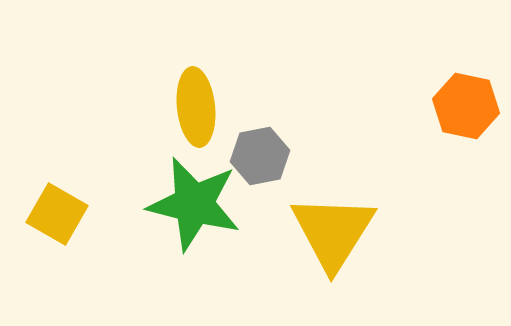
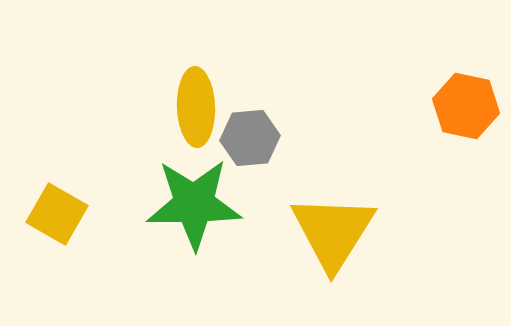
yellow ellipse: rotated 4 degrees clockwise
gray hexagon: moved 10 px left, 18 px up; rotated 6 degrees clockwise
green star: rotated 14 degrees counterclockwise
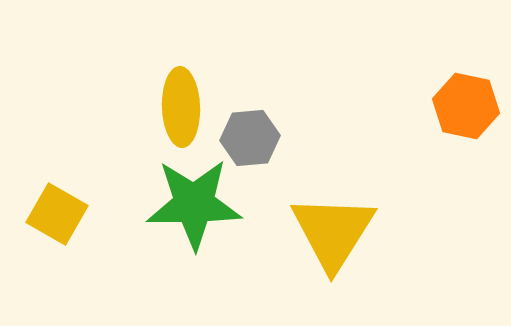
yellow ellipse: moved 15 px left
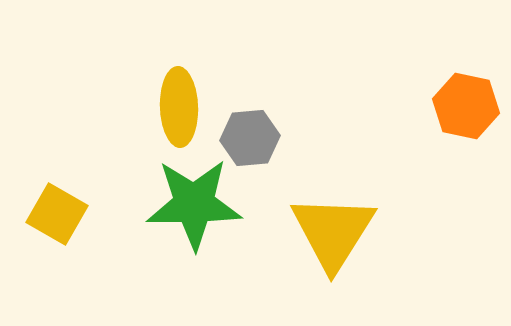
yellow ellipse: moved 2 px left
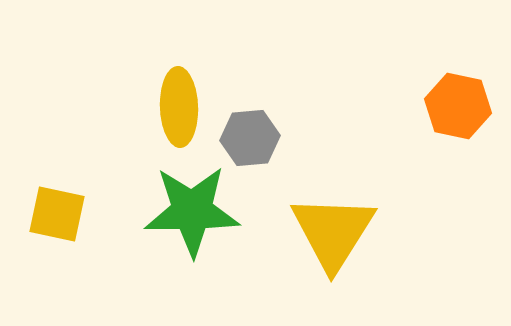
orange hexagon: moved 8 px left
green star: moved 2 px left, 7 px down
yellow square: rotated 18 degrees counterclockwise
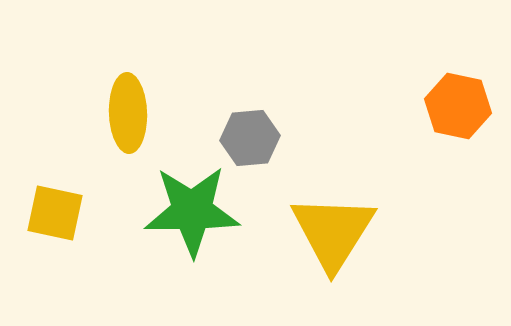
yellow ellipse: moved 51 px left, 6 px down
yellow square: moved 2 px left, 1 px up
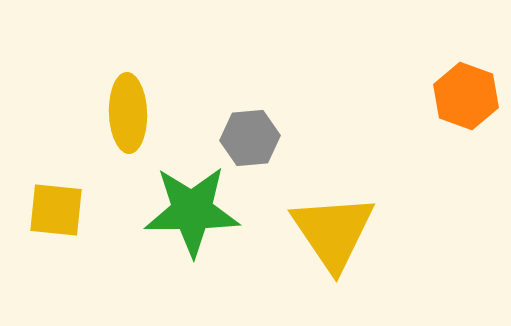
orange hexagon: moved 8 px right, 10 px up; rotated 8 degrees clockwise
yellow square: moved 1 px right, 3 px up; rotated 6 degrees counterclockwise
yellow triangle: rotated 6 degrees counterclockwise
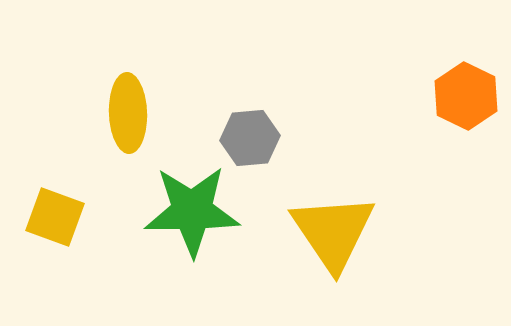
orange hexagon: rotated 6 degrees clockwise
yellow square: moved 1 px left, 7 px down; rotated 14 degrees clockwise
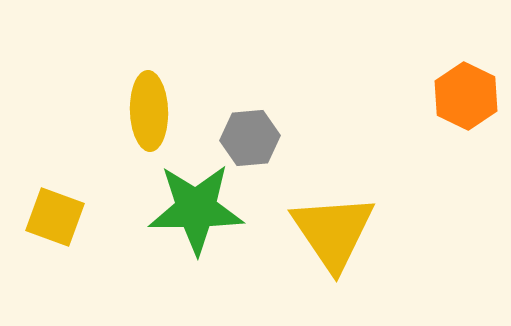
yellow ellipse: moved 21 px right, 2 px up
green star: moved 4 px right, 2 px up
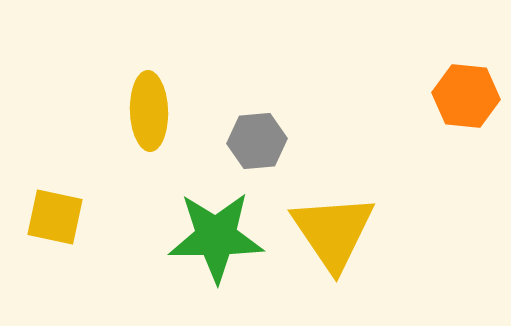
orange hexagon: rotated 20 degrees counterclockwise
gray hexagon: moved 7 px right, 3 px down
green star: moved 20 px right, 28 px down
yellow square: rotated 8 degrees counterclockwise
